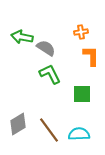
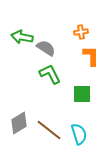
gray diamond: moved 1 px right, 1 px up
brown line: rotated 16 degrees counterclockwise
cyan semicircle: rotated 75 degrees clockwise
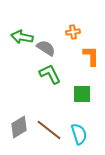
orange cross: moved 8 px left
gray diamond: moved 4 px down
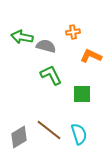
gray semicircle: moved 2 px up; rotated 18 degrees counterclockwise
orange L-shape: rotated 65 degrees counterclockwise
green L-shape: moved 1 px right, 1 px down
gray diamond: moved 10 px down
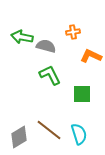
green L-shape: moved 1 px left
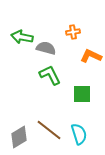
gray semicircle: moved 2 px down
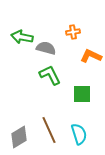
brown line: rotated 28 degrees clockwise
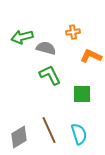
green arrow: rotated 25 degrees counterclockwise
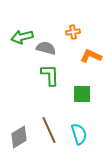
green L-shape: rotated 25 degrees clockwise
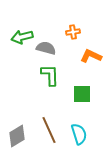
gray diamond: moved 2 px left, 1 px up
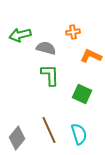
green arrow: moved 2 px left, 2 px up
green square: rotated 24 degrees clockwise
gray diamond: moved 2 px down; rotated 20 degrees counterclockwise
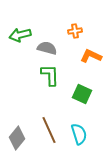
orange cross: moved 2 px right, 1 px up
gray semicircle: moved 1 px right
